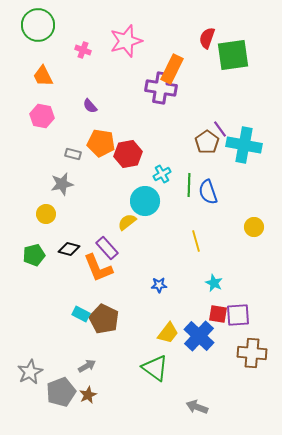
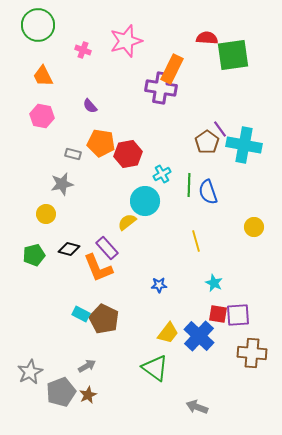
red semicircle at (207, 38): rotated 75 degrees clockwise
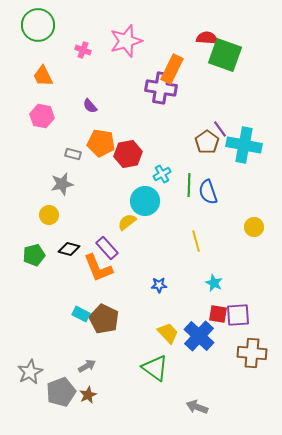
green square at (233, 55): moved 8 px left; rotated 28 degrees clockwise
yellow circle at (46, 214): moved 3 px right, 1 px down
yellow trapezoid at (168, 333): rotated 80 degrees counterclockwise
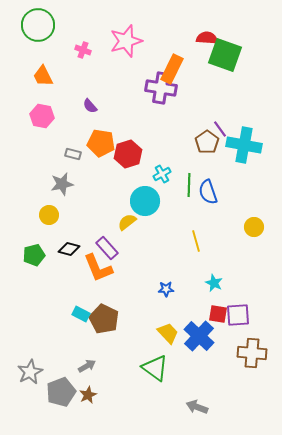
red hexagon at (128, 154): rotated 8 degrees counterclockwise
blue star at (159, 285): moved 7 px right, 4 px down
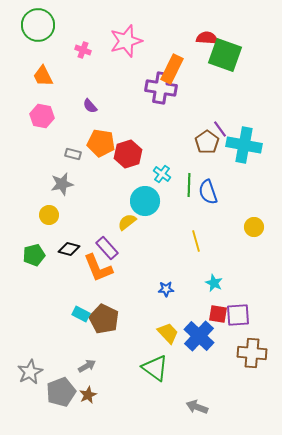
cyan cross at (162, 174): rotated 24 degrees counterclockwise
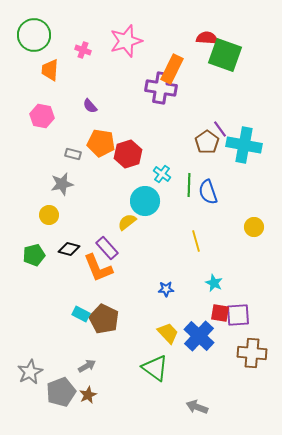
green circle at (38, 25): moved 4 px left, 10 px down
orange trapezoid at (43, 76): moved 7 px right, 6 px up; rotated 30 degrees clockwise
red square at (218, 314): moved 2 px right, 1 px up
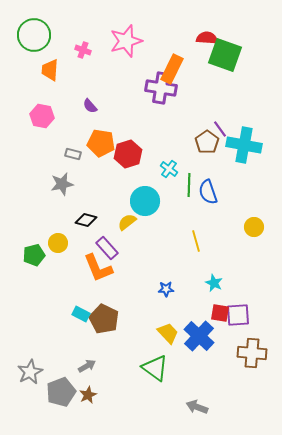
cyan cross at (162, 174): moved 7 px right, 5 px up
yellow circle at (49, 215): moved 9 px right, 28 px down
black diamond at (69, 249): moved 17 px right, 29 px up
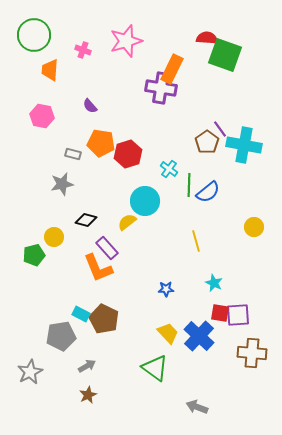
blue semicircle at (208, 192): rotated 110 degrees counterclockwise
yellow circle at (58, 243): moved 4 px left, 6 px up
gray pentagon at (61, 392): moved 56 px up; rotated 12 degrees clockwise
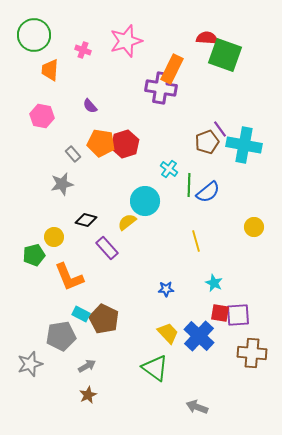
brown pentagon at (207, 142): rotated 15 degrees clockwise
gray rectangle at (73, 154): rotated 35 degrees clockwise
red hexagon at (128, 154): moved 3 px left, 10 px up
orange L-shape at (98, 268): moved 29 px left, 9 px down
gray star at (30, 372): moved 8 px up; rotated 10 degrees clockwise
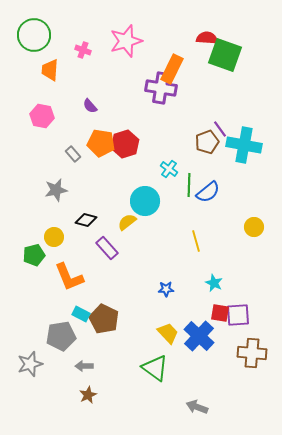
gray star at (62, 184): moved 6 px left, 6 px down
gray arrow at (87, 366): moved 3 px left; rotated 150 degrees counterclockwise
